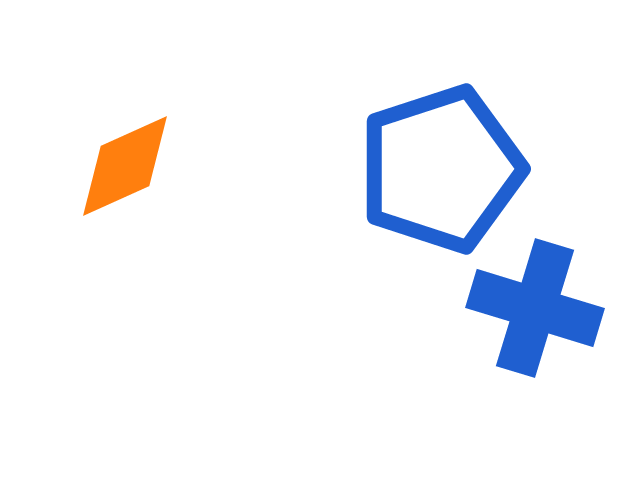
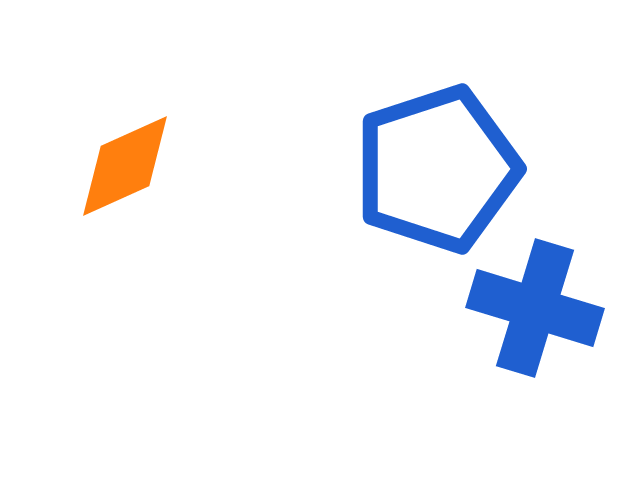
blue pentagon: moved 4 px left
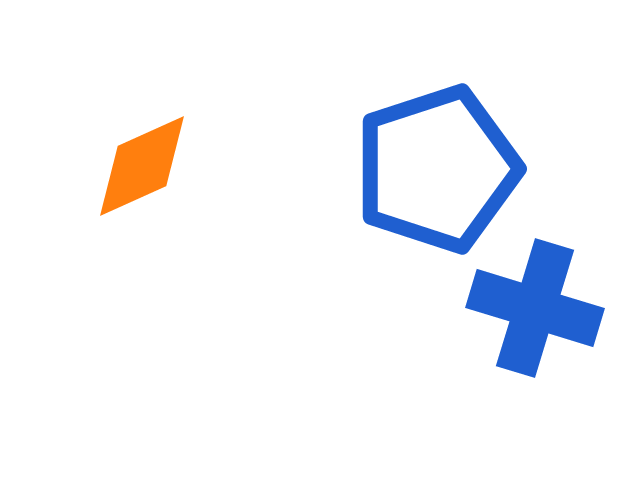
orange diamond: moved 17 px right
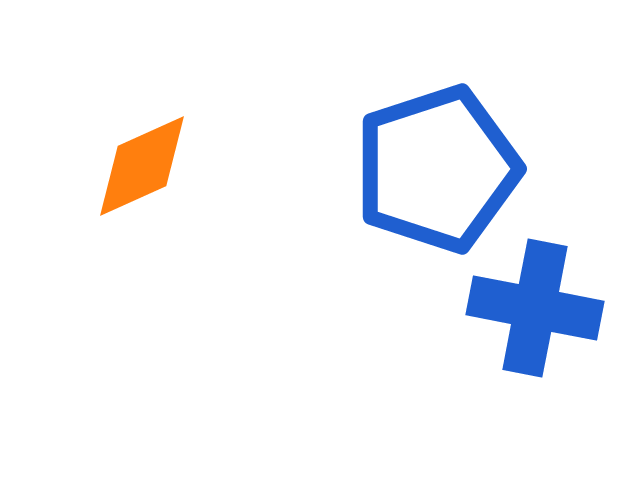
blue cross: rotated 6 degrees counterclockwise
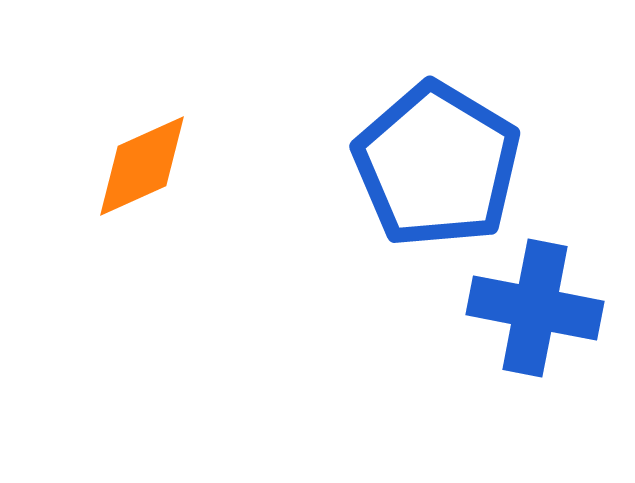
blue pentagon: moved 4 px up; rotated 23 degrees counterclockwise
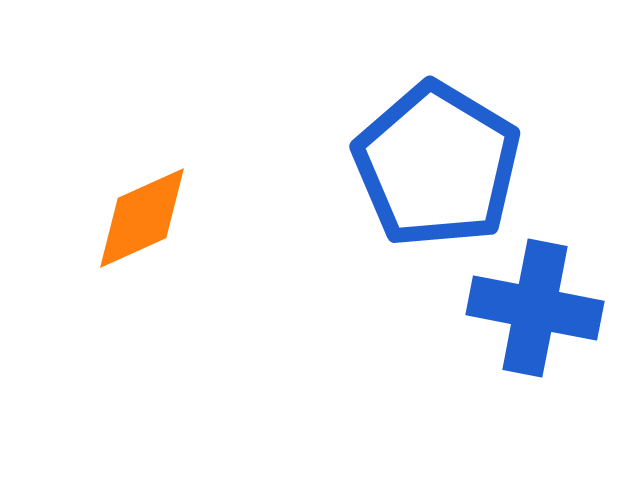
orange diamond: moved 52 px down
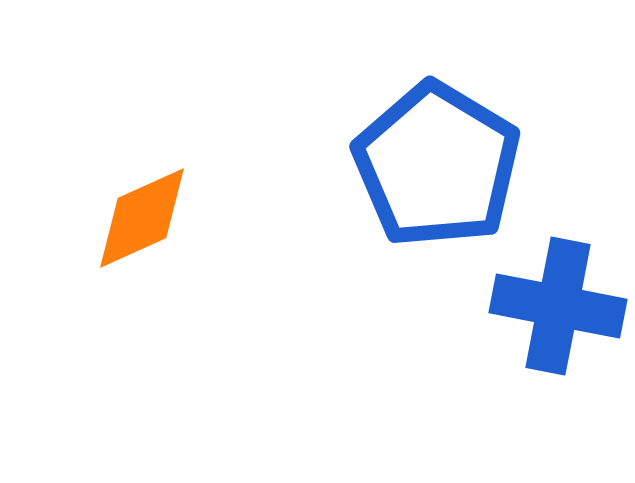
blue cross: moved 23 px right, 2 px up
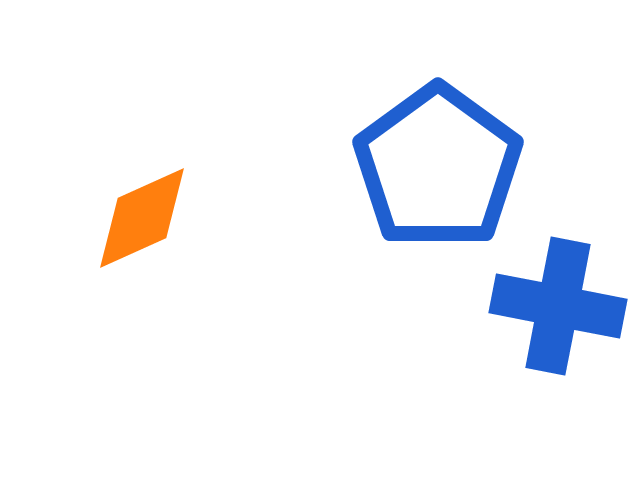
blue pentagon: moved 1 px right, 2 px down; rotated 5 degrees clockwise
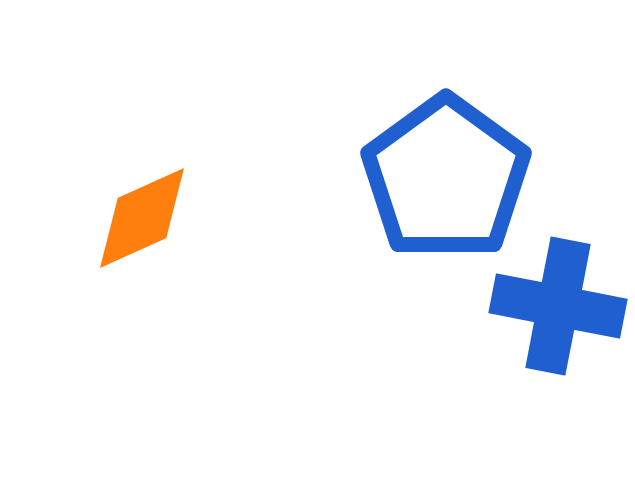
blue pentagon: moved 8 px right, 11 px down
